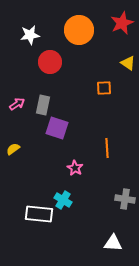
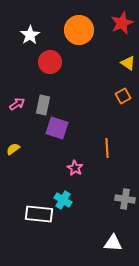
white star: rotated 24 degrees counterclockwise
orange square: moved 19 px right, 8 px down; rotated 28 degrees counterclockwise
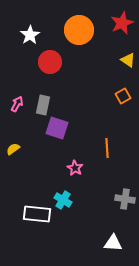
yellow triangle: moved 3 px up
pink arrow: rotated 28 degrees counterclockwise
white rectangle: moved 2 px left
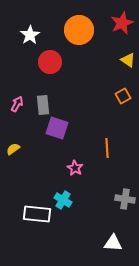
gray rectangle: rotated 18 degrees counterclockwise
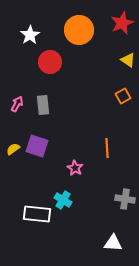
purple square: moved 20 px left, 18 px down
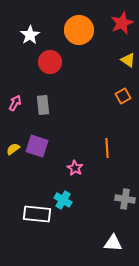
pink arrow: moved 2 px left, 1 px up
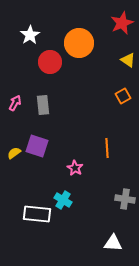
orange circle: moved 13 px down
yellow semicircle: moved 1 px right, 4 px down
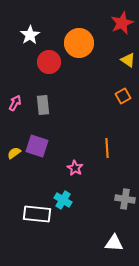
red circle: moved 1 px left
white triangle: moved 1 px right
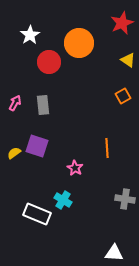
white rectangle: rotated 16 degrees clockwise
white triangle: moved 10 px down
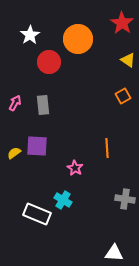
red star: rotated 15 degrees counterclockwise
orange circle: moved 1 px left, 4 px up
purple square: rotated 15 degrees counterclockwise
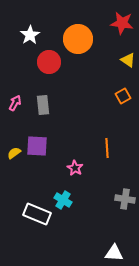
red star: rotated 25 degrees counterclockwise
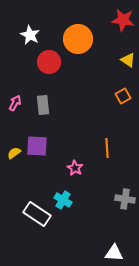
red star: moved 1 px right, 3 px up
white star: rotated 12 degrees counterclockwise
white rectangle: rotated 12 degrees clockwise
